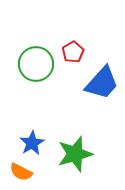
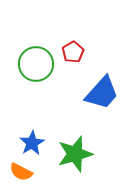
blue trapezoid: moved 10 px down
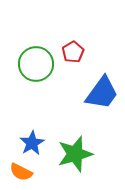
blue trapezoid: rotated 6 degrees counterclockwise
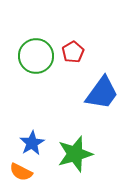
green circle: moved 8 px up
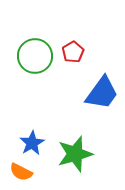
green circle: moved 1 px left
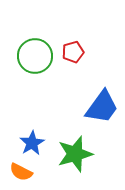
red pentagon: rotated 15 degrees clockwise
blue trapezoid: moved 14 px down
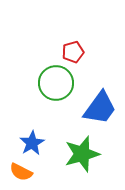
green circle: moved 21 px right, 27 px down
blue trapezoid: moved 2 px left, 1 px down
green star: moved 7 px right
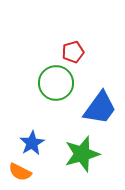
orange semicircle: moved 1 px left
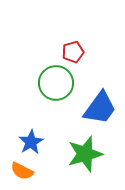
blue star: moved 1 px left, 1 px up
green star: moved 3 px right
orange semicircle: moved 2 px right, 1 px up
